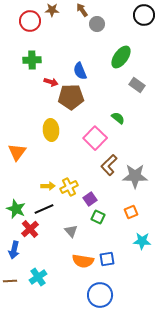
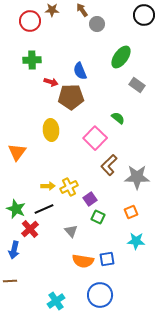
gray star: moved 2 px right, 1 px down
cyan star: moved 6 px left
cyan cross: moved 18 px right, 24 px down
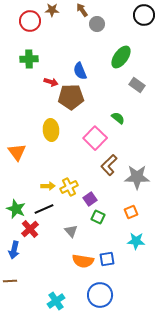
green cross: moved 3 px left, 1 px up
orange triangle: rotated 12 degrees counterclockwise
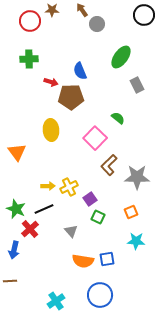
gray rectangle: rotated 28 degrees clockwise
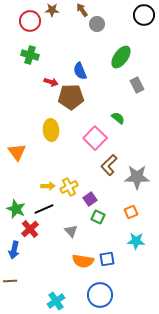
green cross: moved 1 px right, 4 px up; rotated 18 degrees clockwise
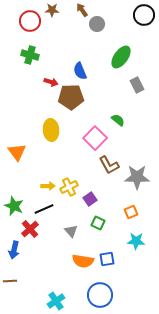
green semicircle: moved 2 px down
brown L-shape: rotated 75 degrees counterclockwise
green star: moved 2 px left, 3 px up
green square: moved 6 px down
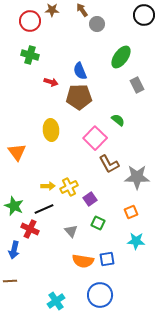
brown pentagon: moved 8 px right
brown L-shape: moved 1 px up
red cross: rotated 24 degrees counterclockwise
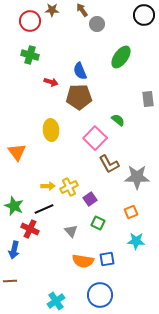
gray rectangle: moved 11 px right, 14 px down; rotated 21 degrees clockwise
